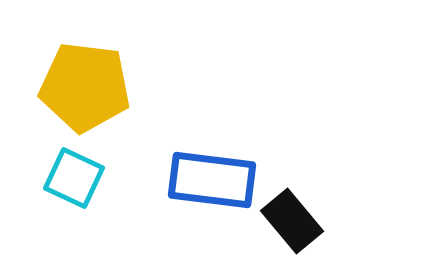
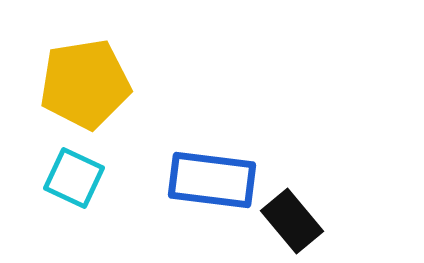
yellow pentagon: moved 3 px up; rotated 16 degrees counterclockwise
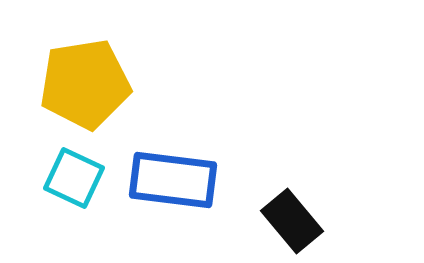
blue rectangle: moved 39 px left
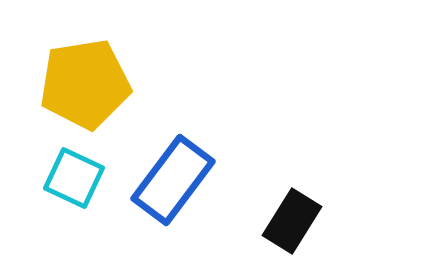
blue rectangle: rotated 60 degrees counterclockwise
black rectangle: rotated 72 degrees clockwise
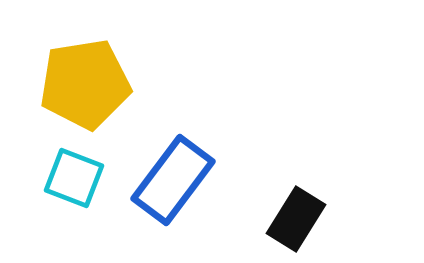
cyan square: rotated 4 degrees counterclockwise
black rectangle: moved 4 px right, 2 px up
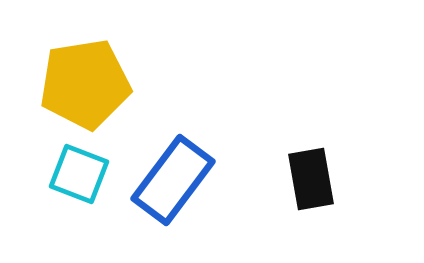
cyan square: moved 5 px right, 4 px up
black rectangle: moved 15 px right, 40 px up; rotated 42 degrees counterclockwise
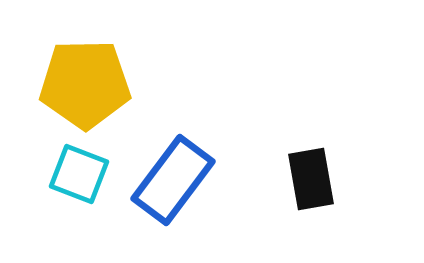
yellow pentagon: rotated 8 degrees clockwise
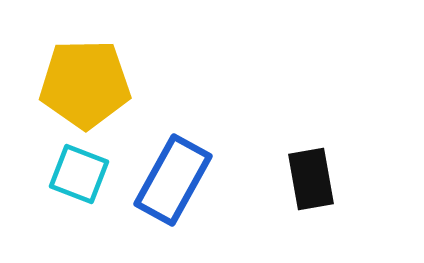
blue rectangle: rotated 8 degrees counterclockwise
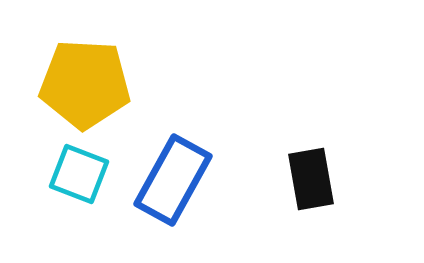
yellow pentagon: rotated 4 degrees clockwise
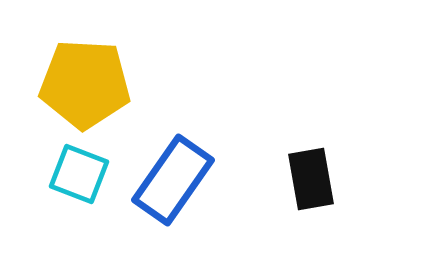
blue rectangle: rotated 6 degrees clockwise
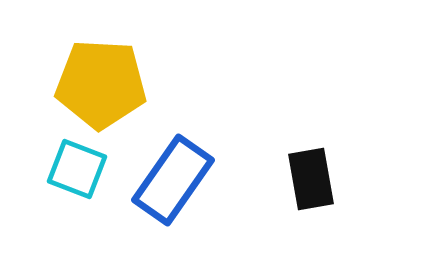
yellow pentagon: moved 16 px right
cyan square: moved 2 px left, 5 px up
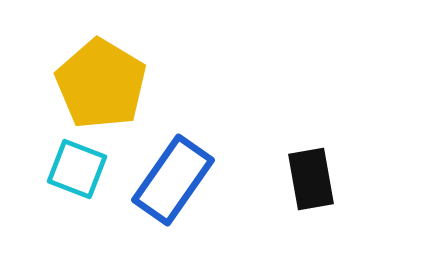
yellow pentagon: rotated 28 degrees clockwise
